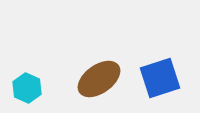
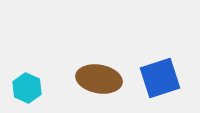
brown ellipse: rotated 45 degrees clockwise
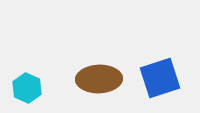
brown ellipse: rotated 12 degrees counterclockwise
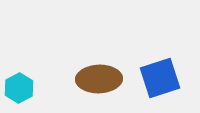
cyan hexagon: moved 8 px left; rotated 8 degrees clockwise
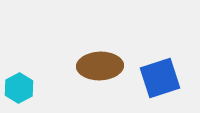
brown ellipse: moved 1 px right, 13 px up
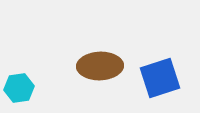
cyan hexagon: rotated 20 degrees clockwise
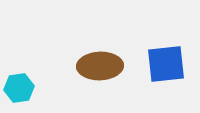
blue square: moved 6 px right, 14 px up; rotated 12 degrees clockwise
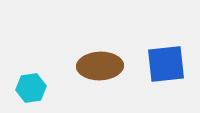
cyan hexagon: moved 12 px right
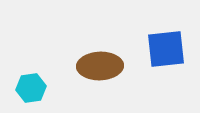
blue square: moved 15 px up
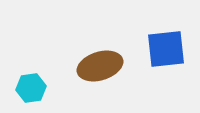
brown ellipse: rotated 15 degrees counterclockwise
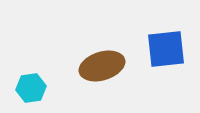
brown ellipse: moved 2 px right
